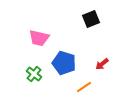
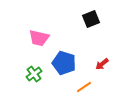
green cross: rotated 14 degrees clockwise
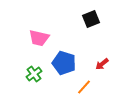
orange line: rotated 14 degrees counterclockwise
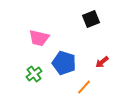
red arrow: moved 2 px up
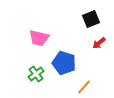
red arrow: moved 3 px left, 19 px up
green cross: moved 2 px right
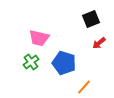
green cross: moved 5 px left, 12 px up
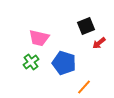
black square: moved 5 px left, 7 px down
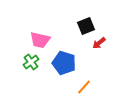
pink trapezoid: moved 1 px right, 2 px down
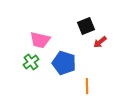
red arrow: moved 1 px right, 1 px up
orange line: moved 3 px right, 1 px up; rotated 42 degrees counterclockwise
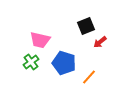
orange line: moved 2 px right, 9 px up; rotated 42 degrees clockwise
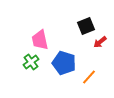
pink trapezoid: rotated 65 degrees clockwise
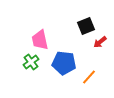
blue pentagon: rotated 10 degrees counterclockwise
